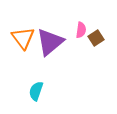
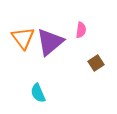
brown square: moved 25 px down
cyan semicircle: moved 2 px right, 2 px down; rotated 42 degrees counterclockwise
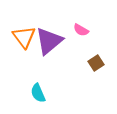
pink semicircle: rotated 112 degrees clockwise
orange triangle: moved 1 px right, 1 px up
purple triangle: moved 1 px left, 1 px up
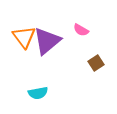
purple triangle: moved 2 px left
cyan semicircle: rotated 78 degrees counterclockwise
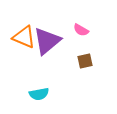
orange triangle: rotated 30 degrees counterclockwise
brown square: moved 11 px left, 2 px up; rotated 21 degrees clockwise
cyan semicircle: moved 1 px right, 1 px down
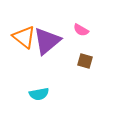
orange triangle: rotated 15 degrees clockwise
brown square: rotated 28 degrees clockwise
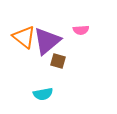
pink semicircle: rotated 35 degrees counterclockwise
brown square: moved 27 px left
cyan semicircle: moved 4 px right
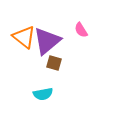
pink semicircle: rotated 63 degrees clockwise
brown square: moved 4 px left, 2 px down
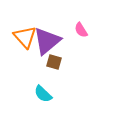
orange triangle: moved 1 px right; rotated 10 degrees clockwise
brown square: moved 1 px up
cyan semicircle: rotated 54 degrees clockwise
